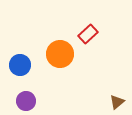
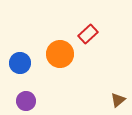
blue circle: moved 2 px up
brown triangle: moved 1 px right, 2 px up
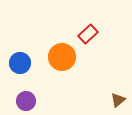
orange circle: moved 2 px right, 3 px down
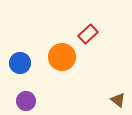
brown triangle: rotated 42 degrees counterclockwise
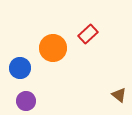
orange circle: moved 9 px left, 9 px up
blue circle: moved 5 px down
brown triangle: moved 1 px right, 5 px up
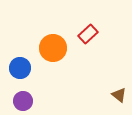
purple circle: moved 3 px left
